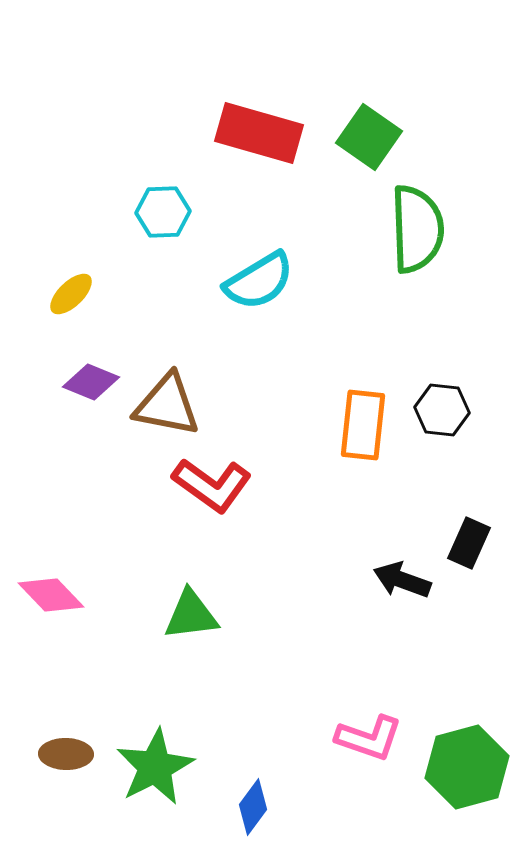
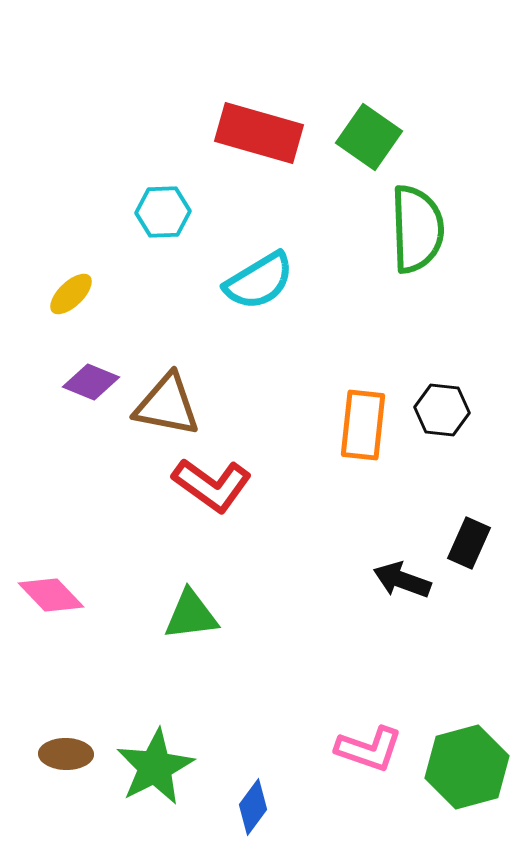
pink L-shape: moved 11 px down
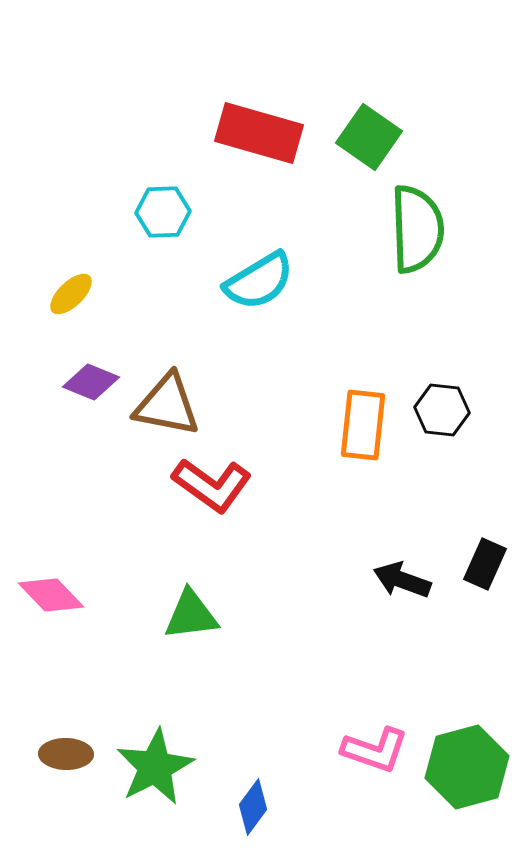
black rectangle: moved 16 px right, 21 px down
pink L-shape: moved 6 px right, 1 px down
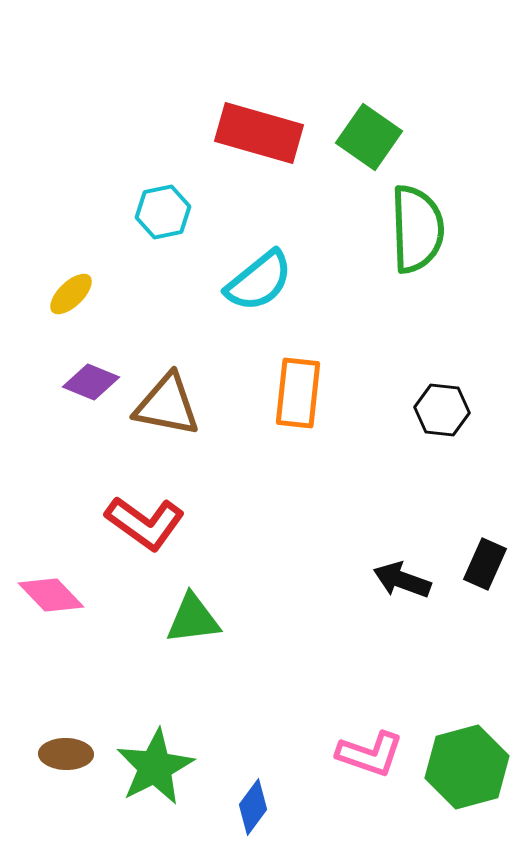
cyan hexagon: rotated 10 degrees counterclockwise
cyan semicircle: rotated 8 degrees counterclockwise
orange rectangle: moved 65 px left, 32 px up
red L-shape: moved 67 px left, 38 px down
green triangle: moved 2 px right, 4 px down
pink L-shape: moved 5 px left, 4 px down
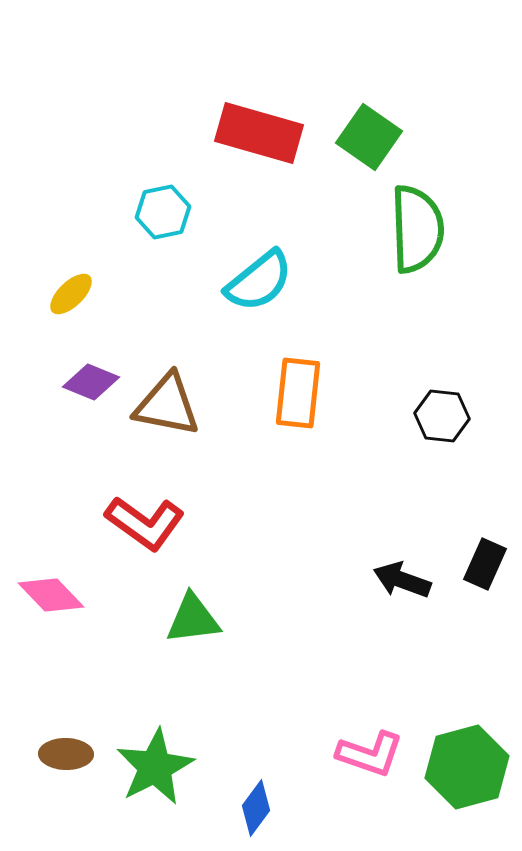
black hexagon: moved 6 px down
blue diamond: moved 3 px right, 1 px down
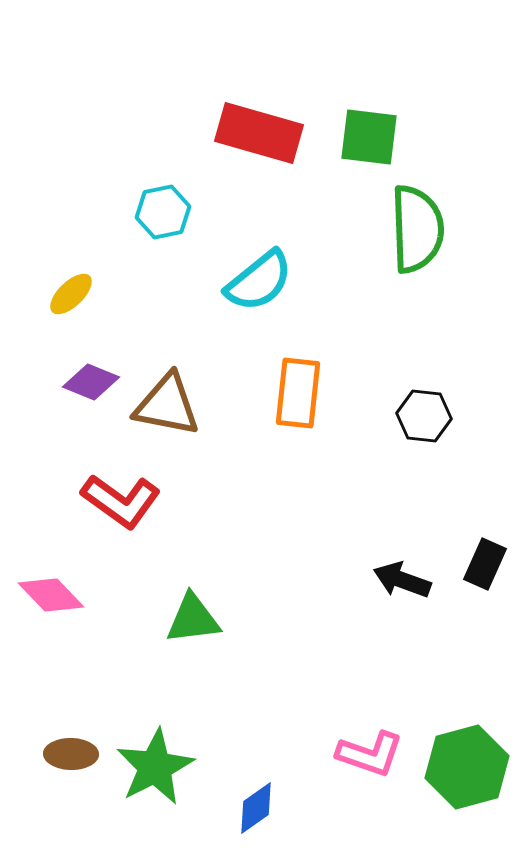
green square: rotated 28 degrees counterclockwise
black hexagon: moved 18 px left
red L-shape: moved 24 px left, 22 px up
brown ellipse: moved 5 px right
blue diamond: rotated 18 degrees clockwise
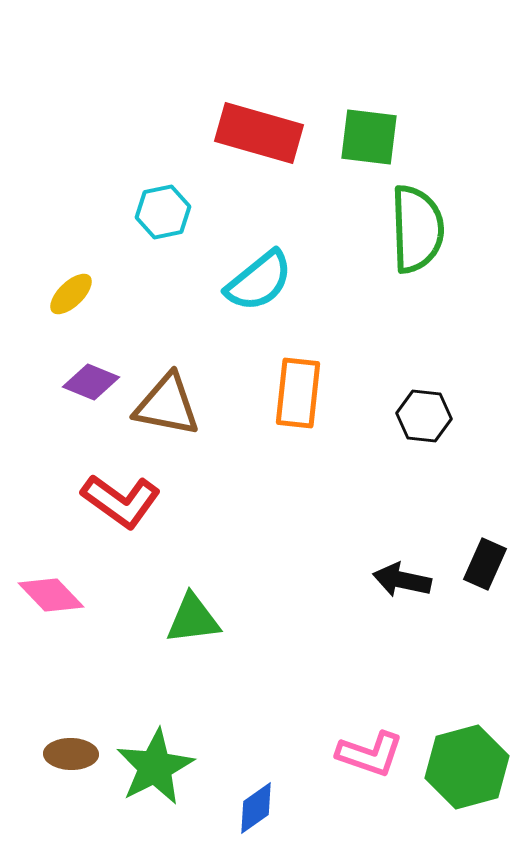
black arrow: rotated 8 degrees counterclockwise
